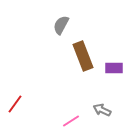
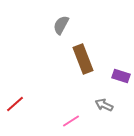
brown rectangle: moved 3 px down
purple rectangle: moved 7 px right, 8 px down; rotated 18 degrees clockwise
red line: rotated 12 degrees clockwise
gray arrow: moved 2 px right, 5 px up
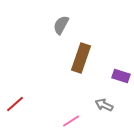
brown rectangle: moved 2 px left, 1 px up; rotated 40 degrees clockwise
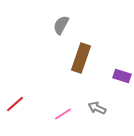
purple rectangle: moved 1 px right
gray arrow: moved 7 px left, 3 px down
pink line: moved 8 px left, 7 px up
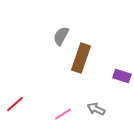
gray semicircle: moved 11 px down
gray arrow: moved 1 px left, 1 px down
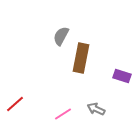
brown rectangle: rotated 8 degrees counterclockwise
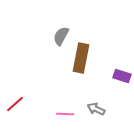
pink line: moved 2 px right; rotated 36 degrees clockwise
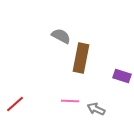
gray semicircle: rotated 90 degrees clockwise
pink line: moved 5 px right, 13 px up
